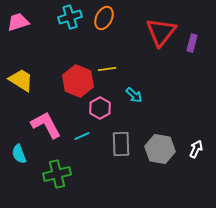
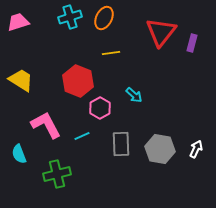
yellow line: moved 4 px right, 16 px up
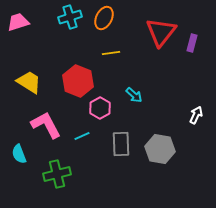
yellow trapezoid: moved 8 px right, 2 px down
white arrow: moved 34 px up
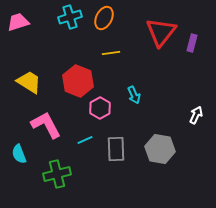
cyan arrow: rotated 24 degrees clockwise
cyan line: moved 3 px right, 4 px down
gray rectangle: moved 5 px left, 5 px down
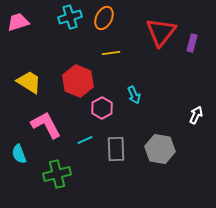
pink hexagon: moved 2 px right
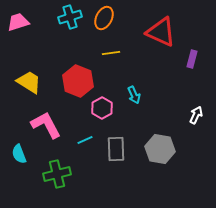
red triangle: rotated 44 degrees counterclockwise
purple rectangle: moved 16 px down
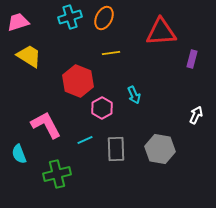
red triangle: rotated 28 degrees counterclockwise
yellow trapezoid: moved 26 px up
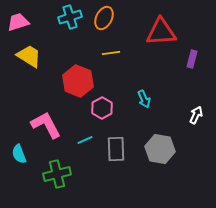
cyan arrow: moved 10 px right, 4 px down
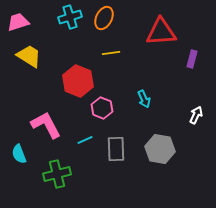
pink hexagon: rotated 10 degrees counterclockwise
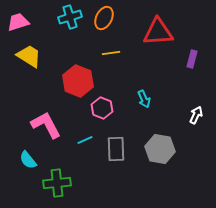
red triangle: moved 3 px left
cyan semicircle: moved 9 px right, 6 px down; rotated 18 degrees counterclockwise
green cross: moved 9 px down; rotated 8 degrees clockwise
